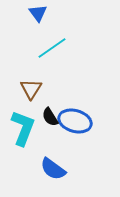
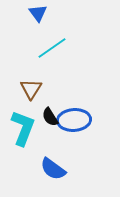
blue ellipse: moved 1 px left, 1 px up; rotated 20 degrees counterclockwise
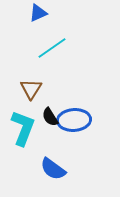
blue triangle: rotated 42 degrees clockwise
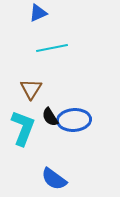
cyan line: rotated 24 degrees clockwise
blue semicircle: moved 1 px right, 10 px down
